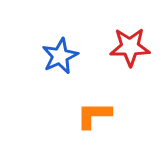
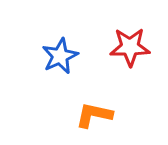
orange L-shape: rotated 12 degrees clockwise
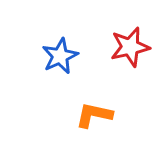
red star: rotated 12 degrees counterclockwise
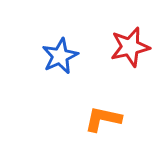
orange L-shape: moved 9 px right, 4 px down
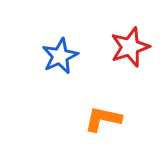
red star: rotated 6 degrees counterclockwise
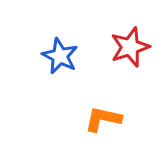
blue star: rotated 21 degrees counterclockwise
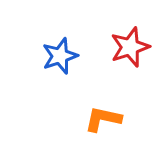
blue star: rotated 27 degrees clockwise
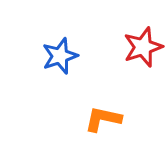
red star: moved 13 px right
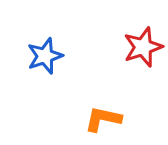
blue star: moved 15 px left
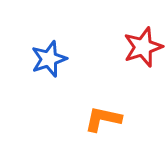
blue star: moved 4 px right, 3 px down
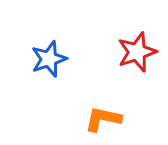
red star: moved 6 px left, 5 px down
